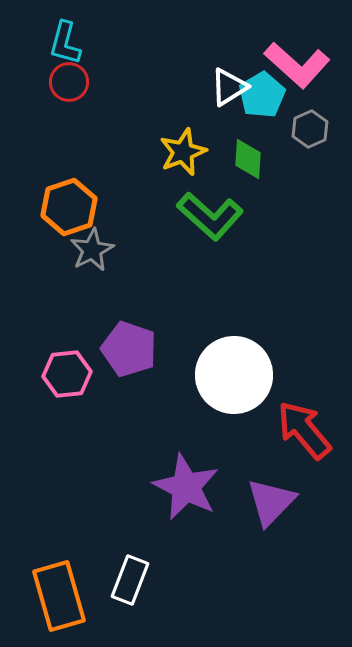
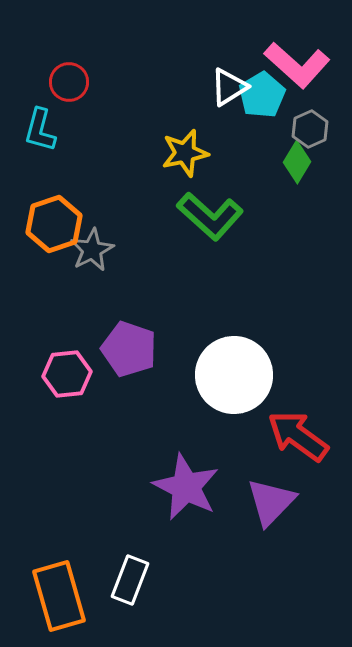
cyan L-shape: moved 25 px left, 87 px down
yellow star: moved 2 px right, 1 px down; rotated 9 degrees clockwise
green diamond: moved 49 px right, 3 px down; rotated 27 degrees clockwise
orange hexagon: moved 15 px left, 17 px down
red arrow: moved 6 px left, 6 px down; rotated 14 degrees counterclockwise
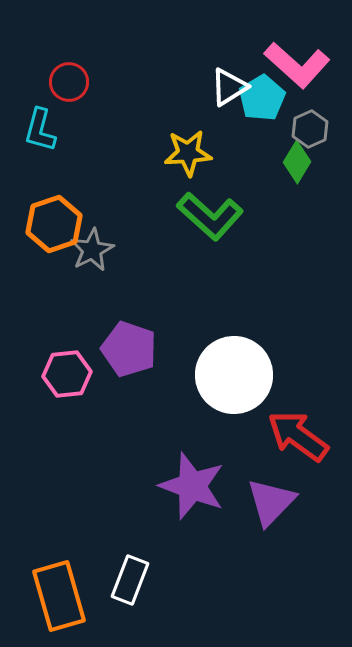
cyan pentagon: moved 3 px down
yellow star: moved 3 px right; rotated 9 degrees clockwise
purple star: moved 6 px right, 1 px up; rotated 6 degrees counterclockwise
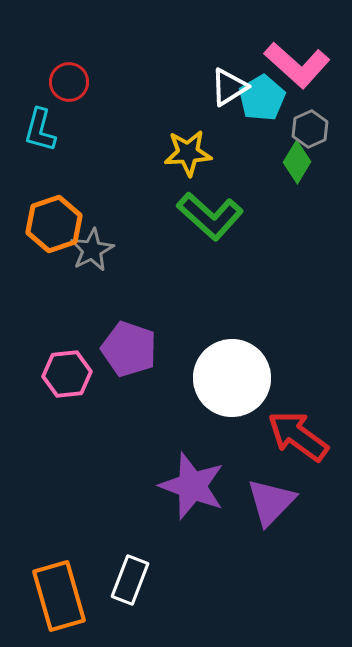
white circle: moved 2 px left, 3 px down
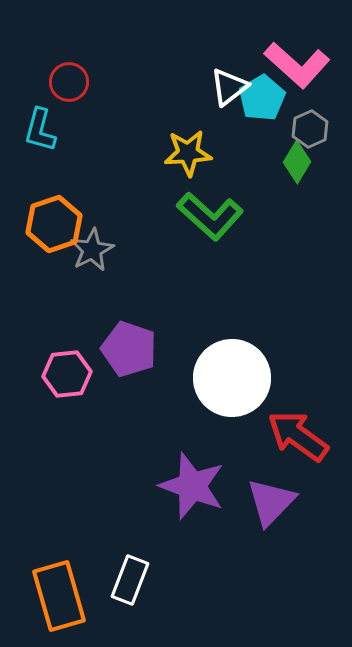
white triangle: rotated 6 degrees counterclockwise
